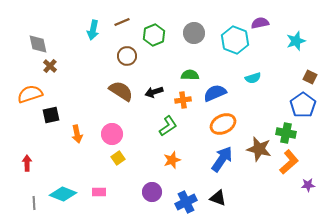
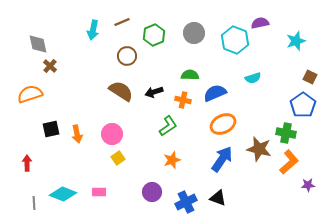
orange cross: rotated 21 degrees clockwise
black square: moved 14 px down
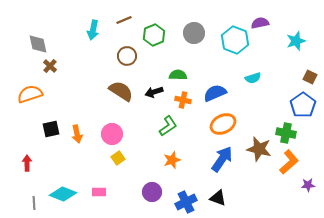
brown line: moved 2 px right, 2 px up
green semicircle: moved 12 px left
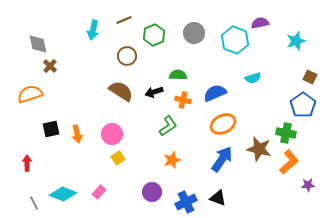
pink rectangle: rotated 48 degrees counterclockwise
gray line: rotated 24 degrees counterclockwise
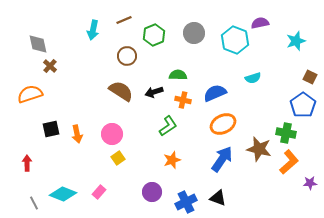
purple star: moved 2 px right, 2 px up
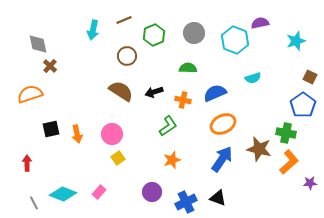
green semicircle: moved 10 px right, 7 px up
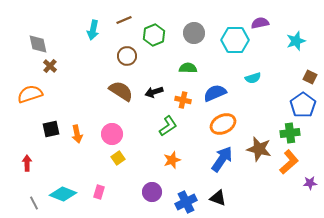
cyan hexagon: rotated 20 degrees counterclockwise
green cross: moved 4 px right; rotated 18 degrees counterclockwise
pink rectangle: rotated 24 degrees counterclockwise
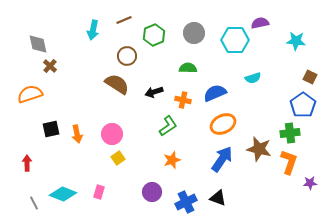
cyan star: rotated 24 degrees clockwise
brown semicircle: moved 4 px left, 7 px up
orange L-shape: rotated 30 degrees counterclockwise
